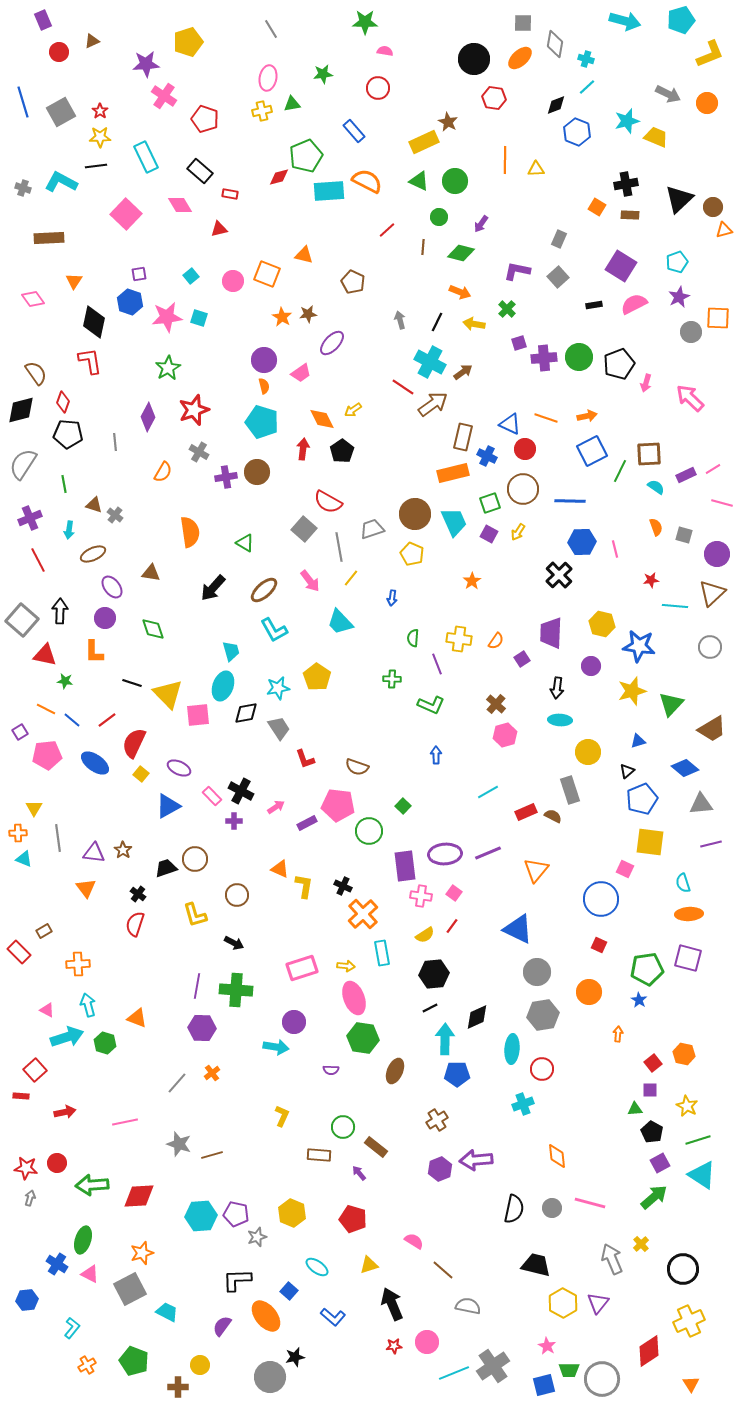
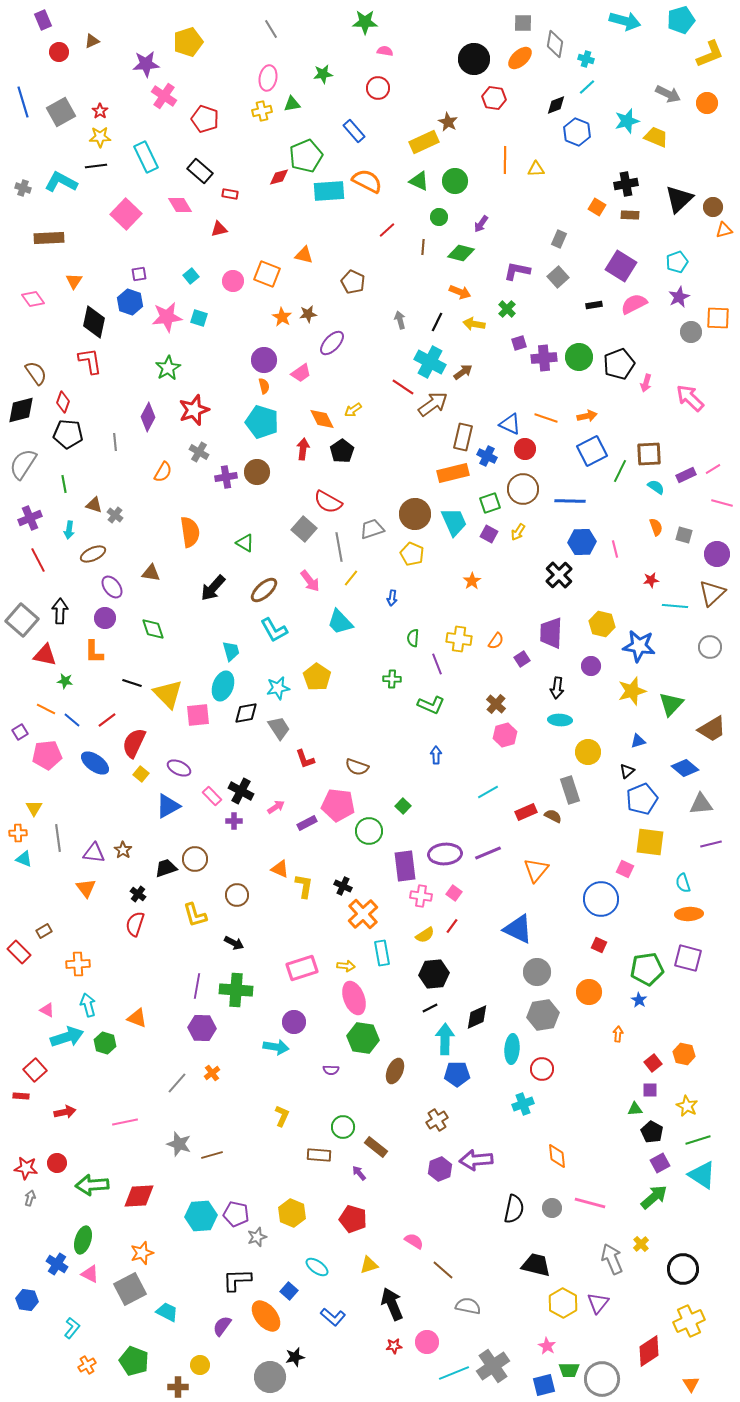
blue hexagon at (27, 1300): rotated 15 degrees clockwise
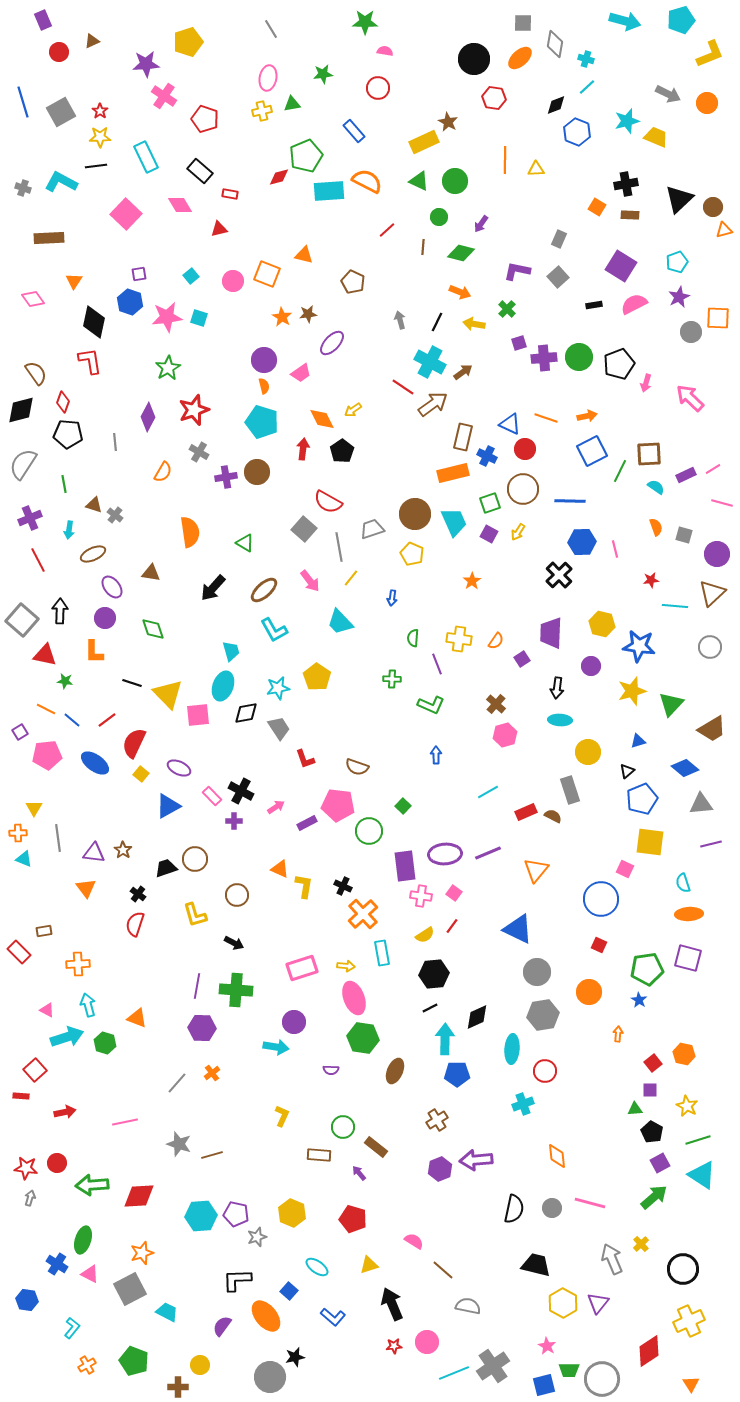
brown rectangle at (44, 931): rotated 21 degrees clockwise
red circle at (542, 1069): moved 3 px right, 2 px down
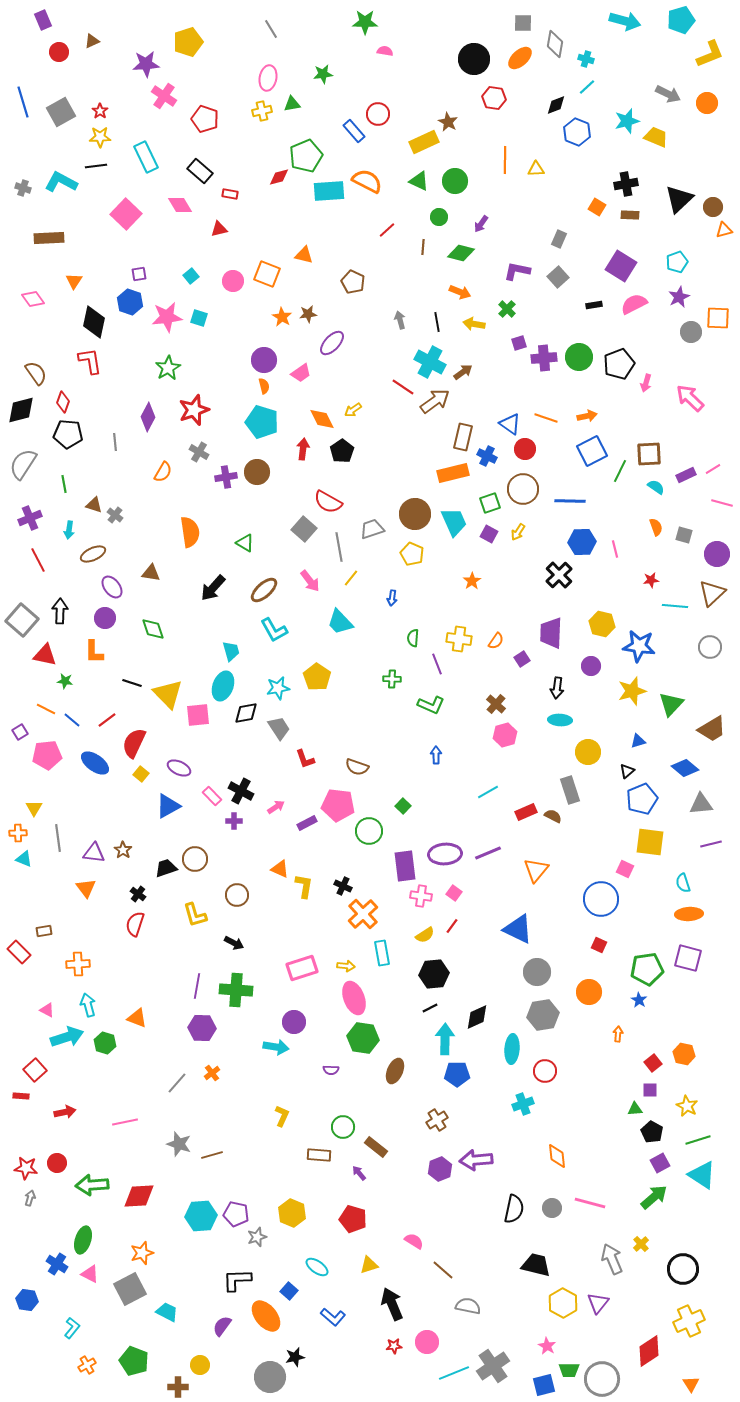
red circle at (378, 88): moved 26 px down
black line at (437, 322): rotated 36 degrees counterclockwise
brown arrow at (433, 404): moved 2 px right, 3 px up
blue triangle at (510, 424): rotated 10 degrees clockwise
